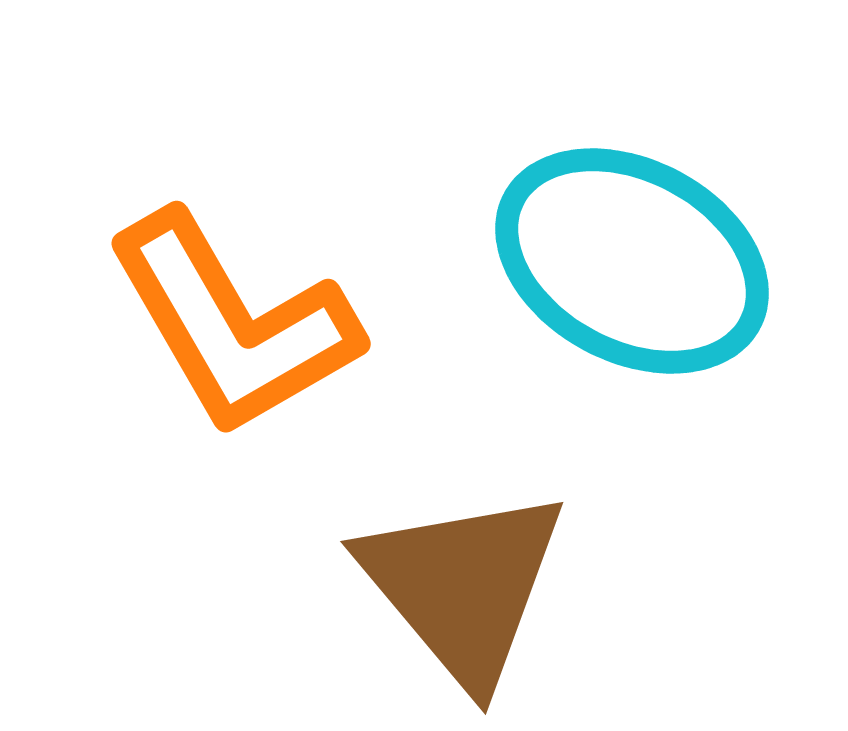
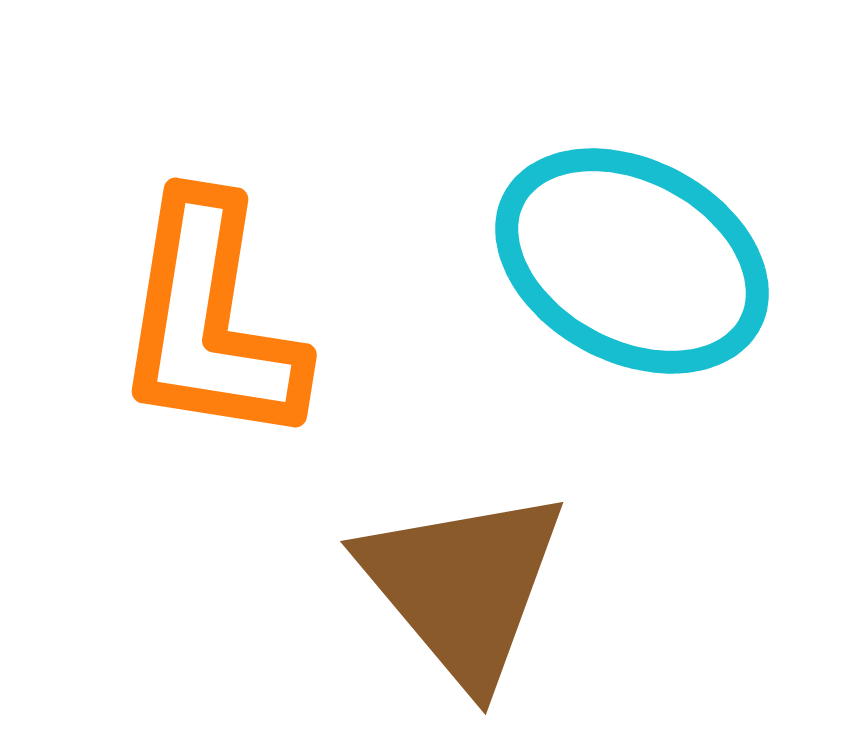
orange L-shape: moved 23 px left, 3 px up; rotated 39 degrees clockwise
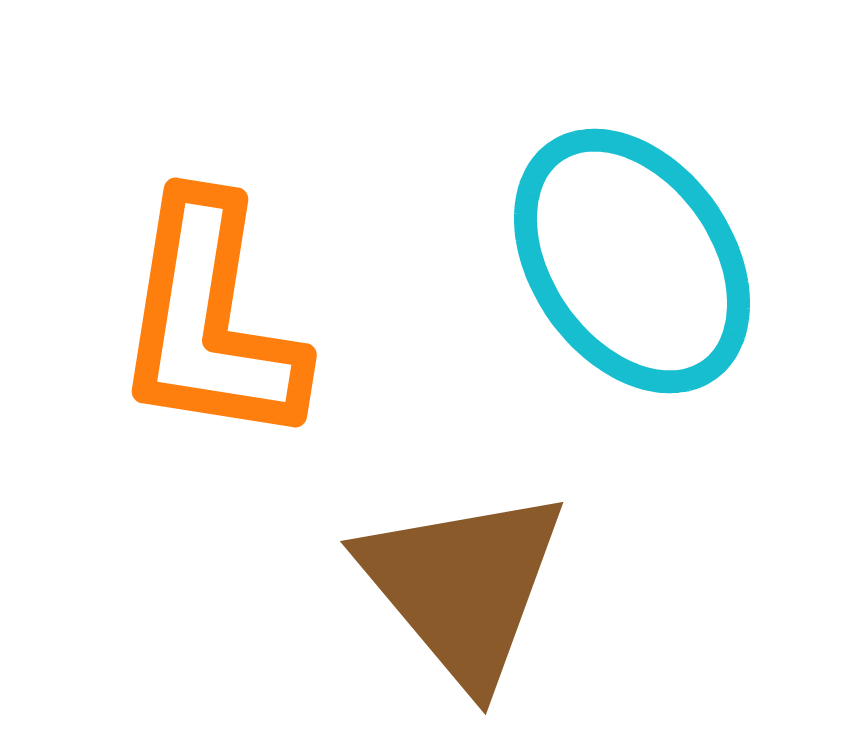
cyan ellipse: rotated 27 degrees clockwise
